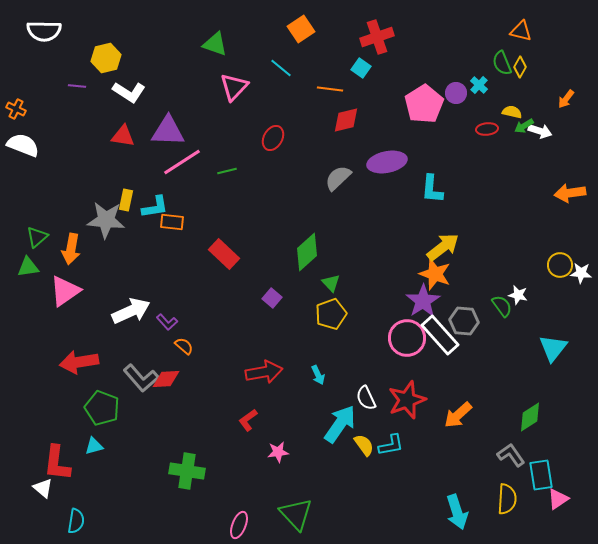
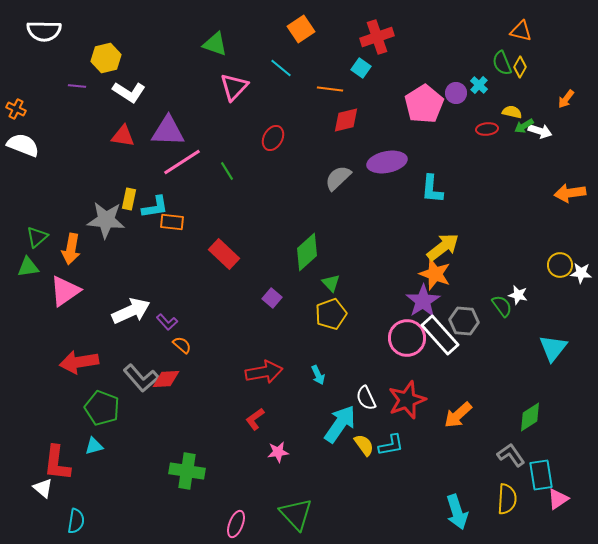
green line at (227, 171): rotated 72 degrees clockwise
yellow rectangle at (126, 200): moved 3 px right, 1 px up
orange semicircle at (184, 346): moved 2 px left, 1 px up
red L-shape at (248, 420): moved 7 px right, 1 px up
pink ellipse at (239, 525): moved 3 px left, 1 px up
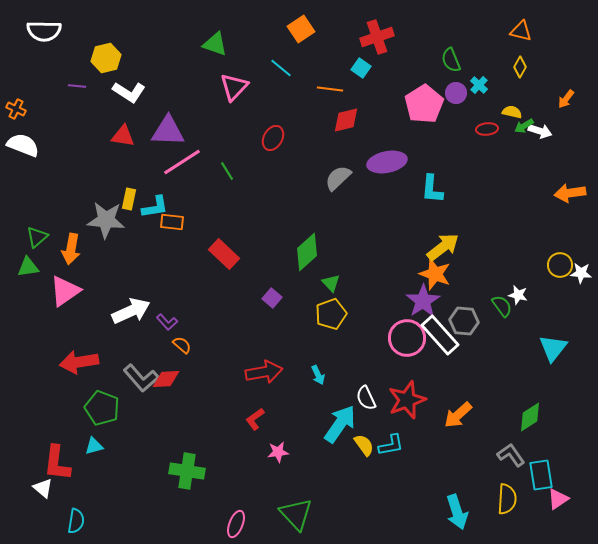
green semicircle at (502, 63): moved 51 px left, 3 px up
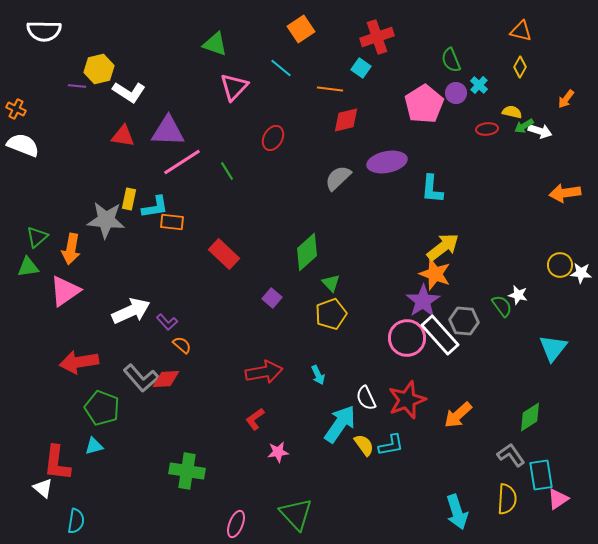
yellow hexagon at (106, 58): moved 7 px left, 11 px down
orange arrow at (570, 193): moved 5 px left
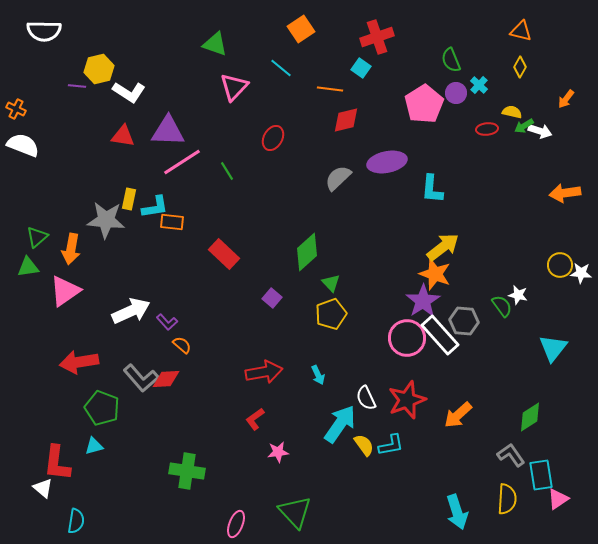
green triangle at (296, 514): moved 1 px left, 2 px up
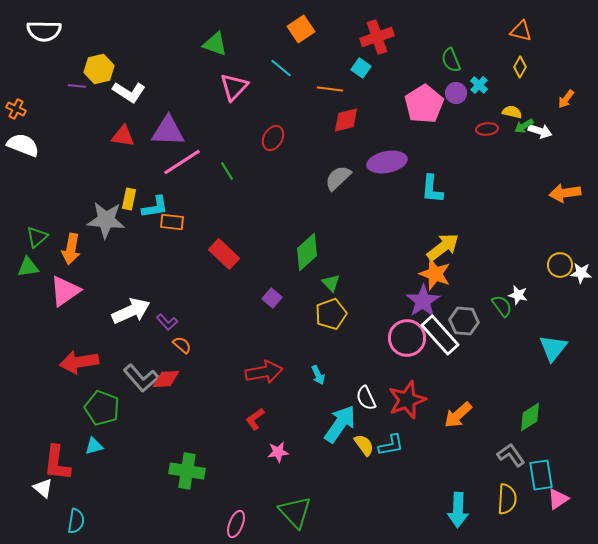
cyan arrow at (457, 512): moved 1 px right, 2 px up; rotated 20 degrees clockwise
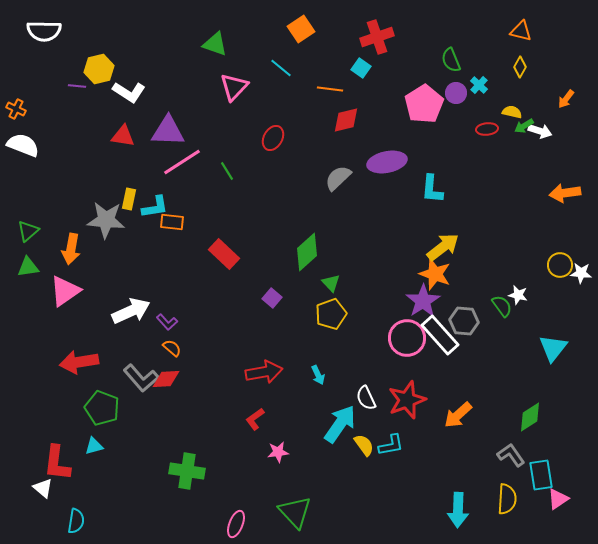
green triangle at (37, 237): moved 9 px left, 6 px up
orange semicircle at (182, 345): moved 10 px left, 3 px down
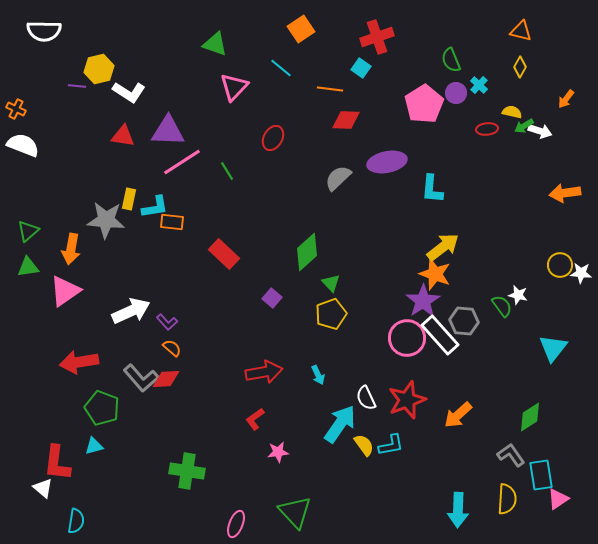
red diamond at (346, 120): rotated 16 degrees clockwise
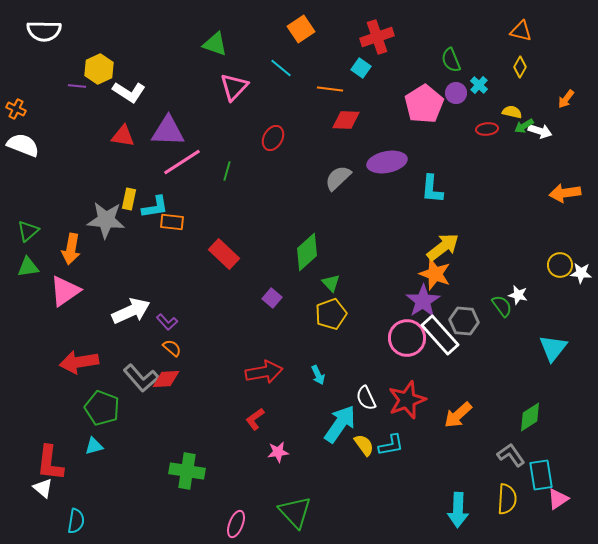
yellow hexagon at (99, 69): rotated 12 degrees counterclockwise
green line at (227, 171): rotated 48 degrees clockwise
red L-shape at (57, 463): moved 7 px left
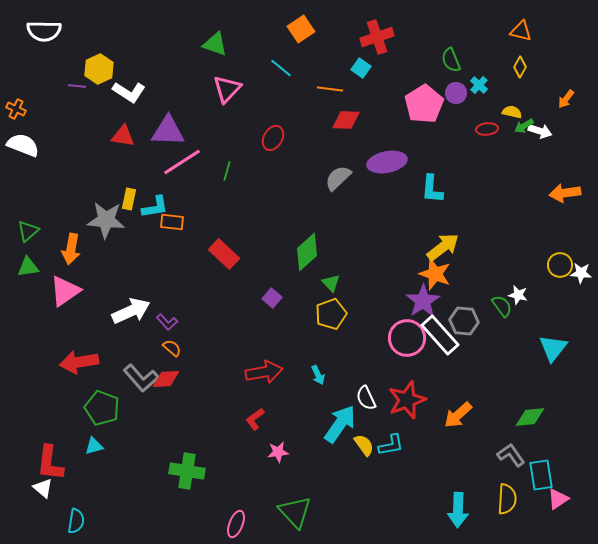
pink triangle at (234, 87): moved 7 px left, 2 px down
green diamond at (530, 417): rotated 28 degrees clockwise
